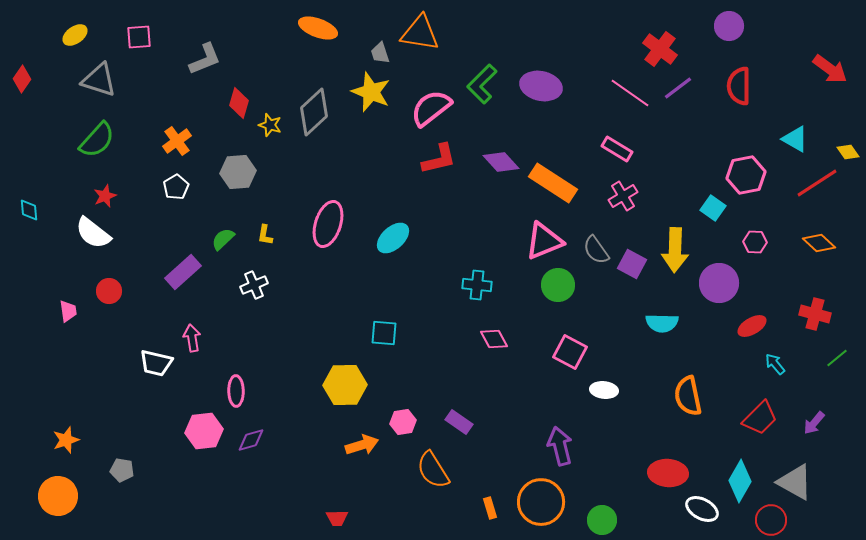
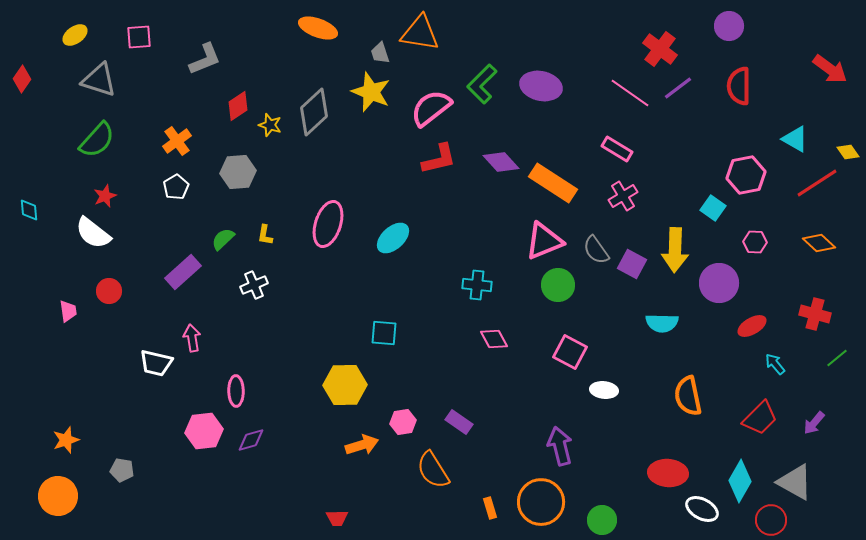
red diamond at (239, 103): moved 1 px left, 3 px down; rotated 40 degrees clockwise
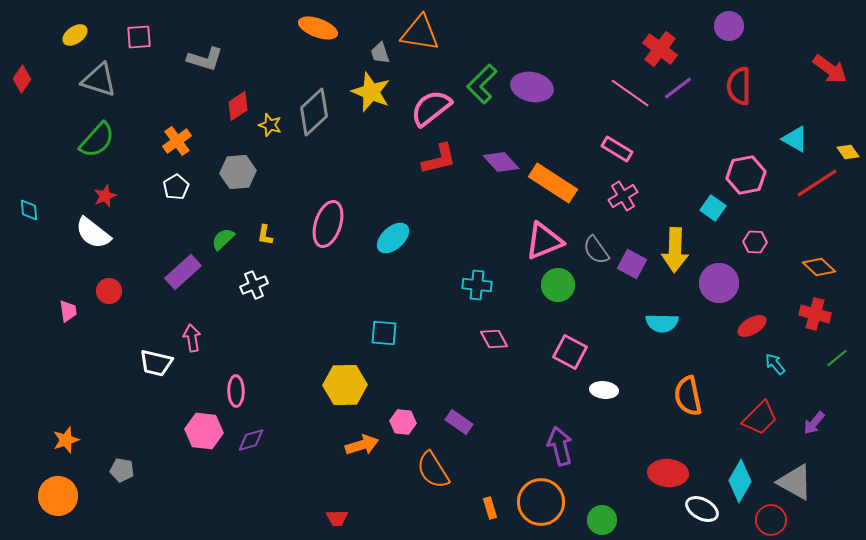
gray L-shape at (205, 59): rotated 39 degrees clockwise
purple ellipse at (541, 86): moved 9 px left, 1 px down
orange diamond at (819, 243): moved 24 px down
pink hexagon at (403, 422): rotated 15 degrees clockwise
pink hexagon at (204, 431): rotated 12 degrees clockwise
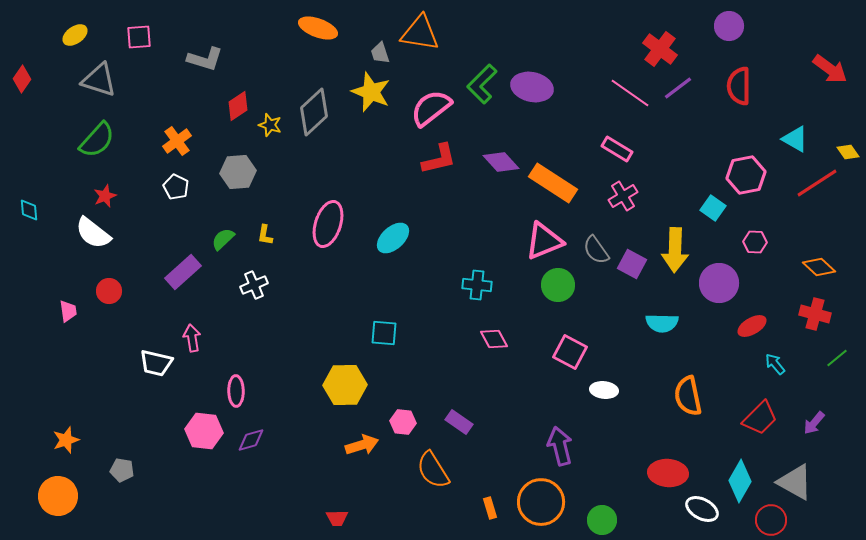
white pentagon at (176, 187): rotated 15 degrees counterclockwise
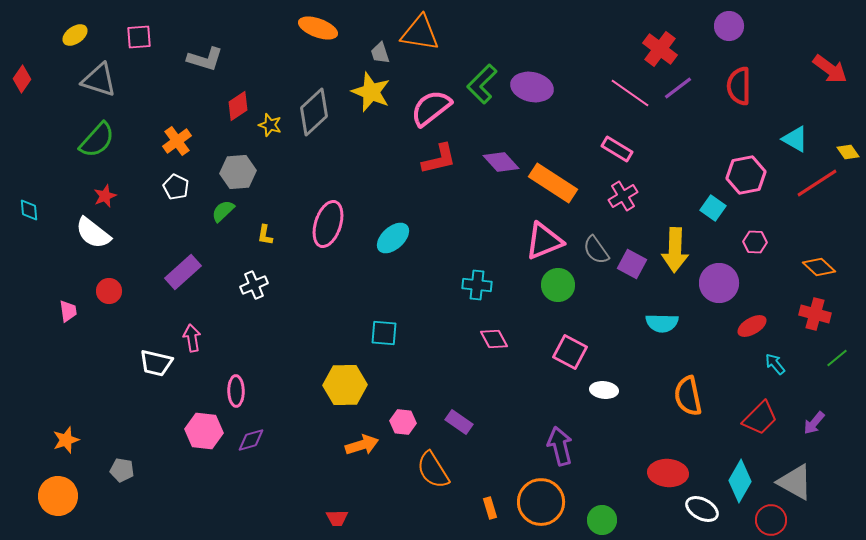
green semicircle at (223, 239): moved 28 px up
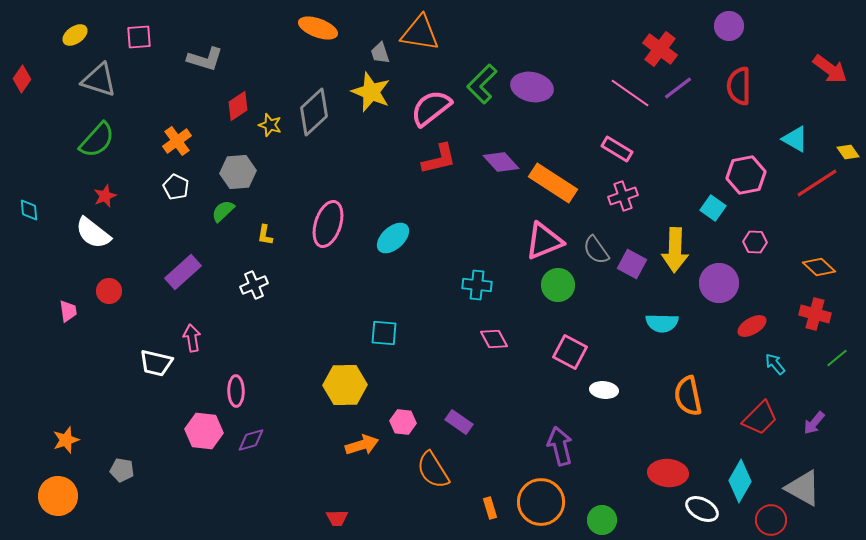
pink cross at (623, 196): rotated 12 degrees clockwise
gray triangle at (795, 482): moved 8 px right, 6 px down
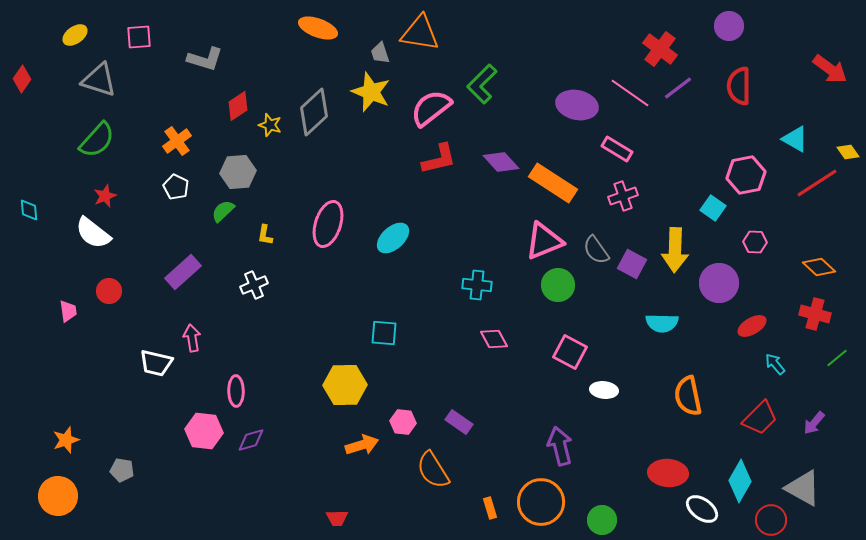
purple ellipse at (532, 87): moved 45 px right, 18 px down
white ellipse at (702, 509): rotated 8 degrees clockwise
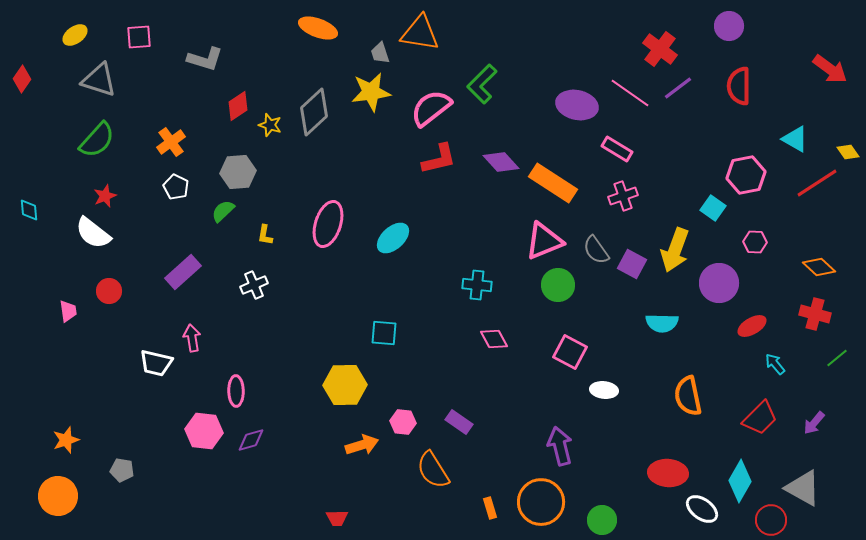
yellow star at (371, 92): rotated 30 degrees counterclockwise
orange cross at (177, 141): moved 6 px left, 1 px down
yellow arrow at (675, 250): rotated 18 degrees clockwise
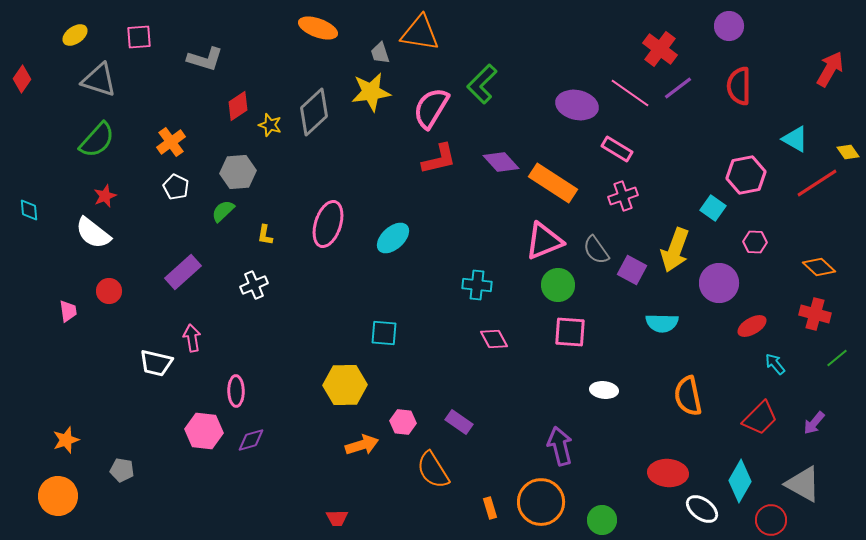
red arrow at (830, 69): rotated 96 degrees counterclockwise
pink semicircle at (431, 108): rotated 21 degrees counterclockwise
purple square at (632, 264): moved 6 px down
pink square at (570, 352): moved 20 px up; rotated 24 degrees counterclockwise
gray triangle at (803, 488): moved 4 px up
